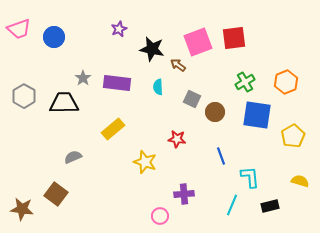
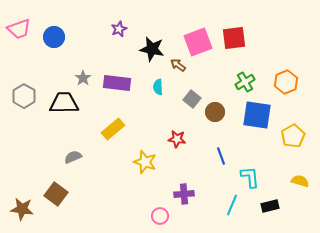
gray square: rotated 12 degrees clockwise
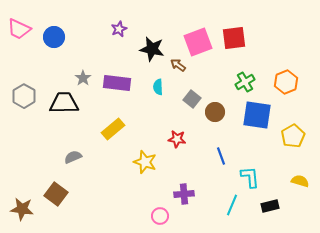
pink trapezoid: rotated 45 degrees clockwise
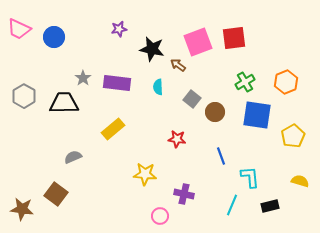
purple star: rotated 14 degrees clockwise
yellow star: moved 12 px down; rotated 15 degrees counterclockwise
purple cross: rotated 18 degrees clockwise
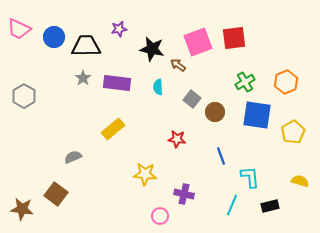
black trapezoid: moved 22 px right, 57 px up
yellow pentagon: moved 4 px up
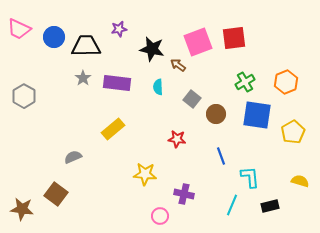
brown circle: moved 1 px right, 2 px down
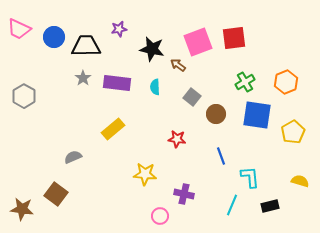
cyan semicircle: moved 3 px left
gray square: moved 2 px up
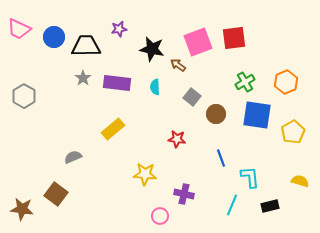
blue line: moved 2 px down
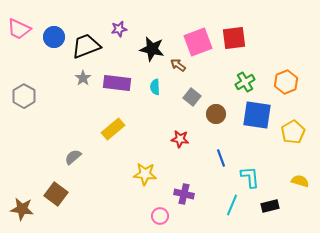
black trapezoid: rotated 20 degrees counterclockwise
red star: moved 3 px right
gray semicircle: rotated 18 degrees counterclockwise
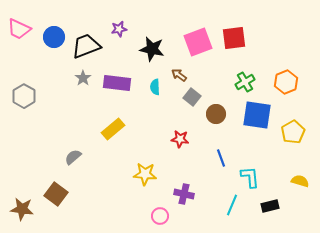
brown arrow: moved 1 px right, 10 px down
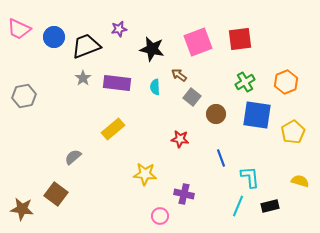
red square: moved 6 px right, 1 px down
gray hexagon: rotated 20 degrees clockwise
cyan line: moved 6 px right, 1 px down
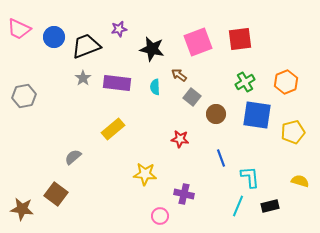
yellow pentagon: rotated 15 degrees clockwise
